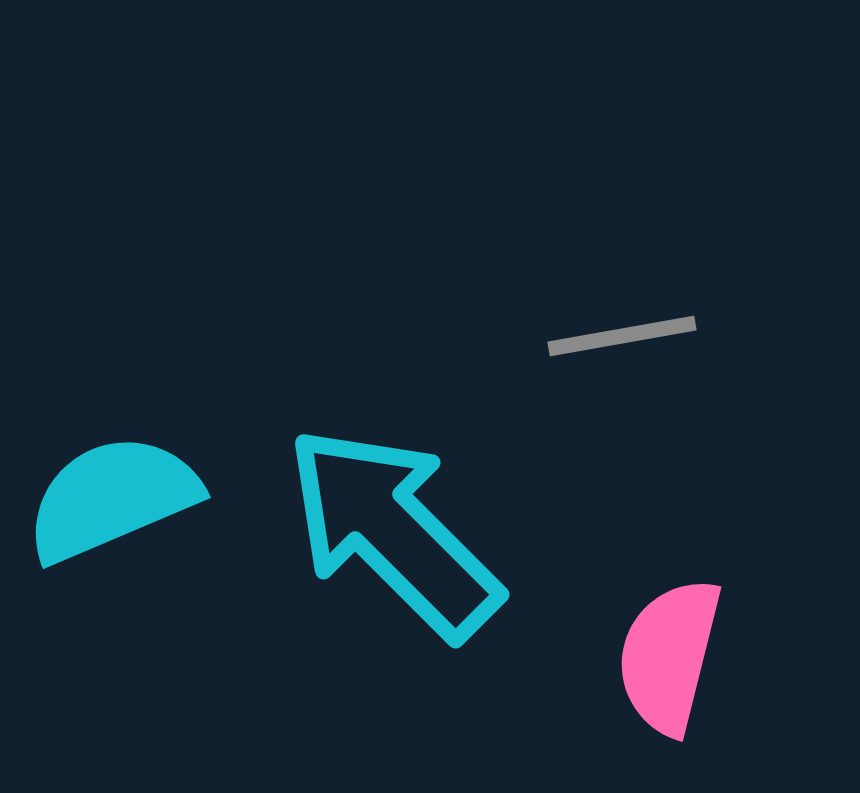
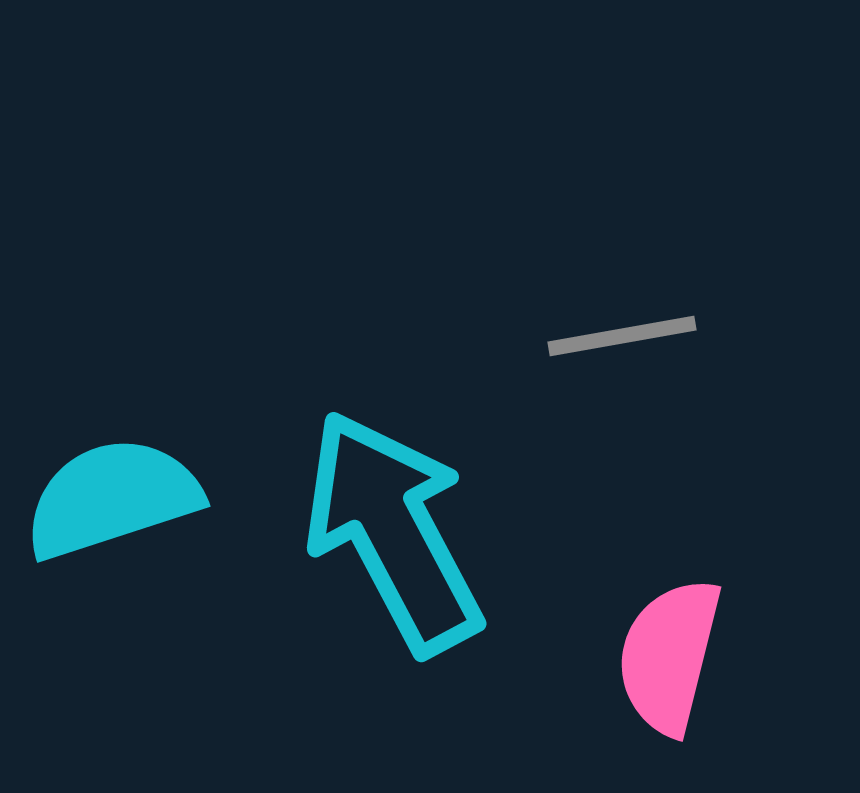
cyan semicircle: rotated 5 degrees clockwise
cyan arrow: rotated 17 degrees clockwise
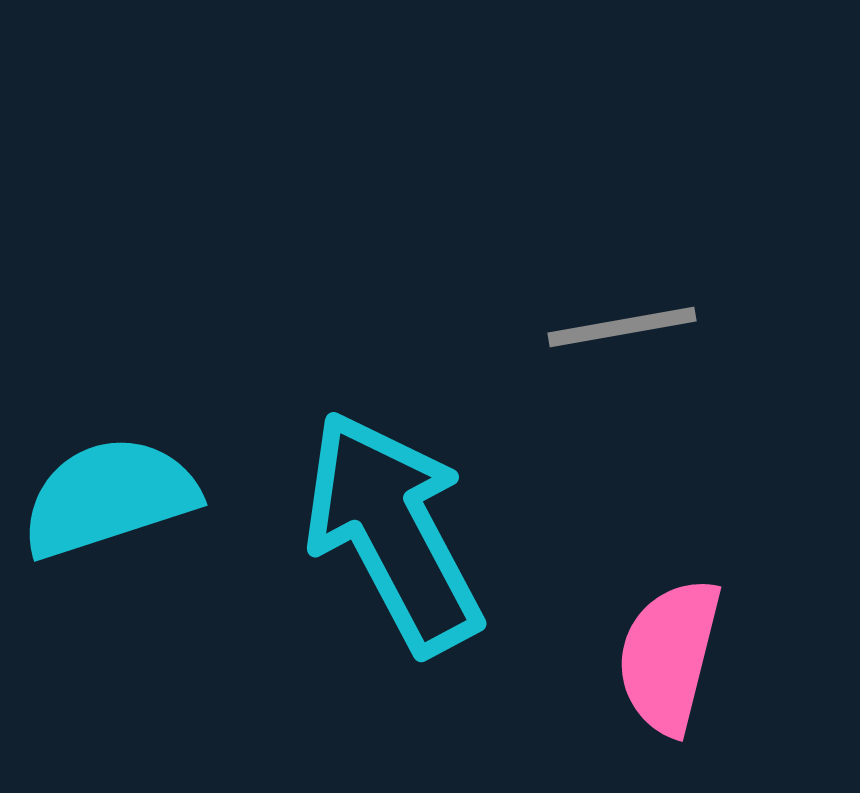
gray line: moved 9 px up
cyan semicircle: moved 3 px left, 1 px up
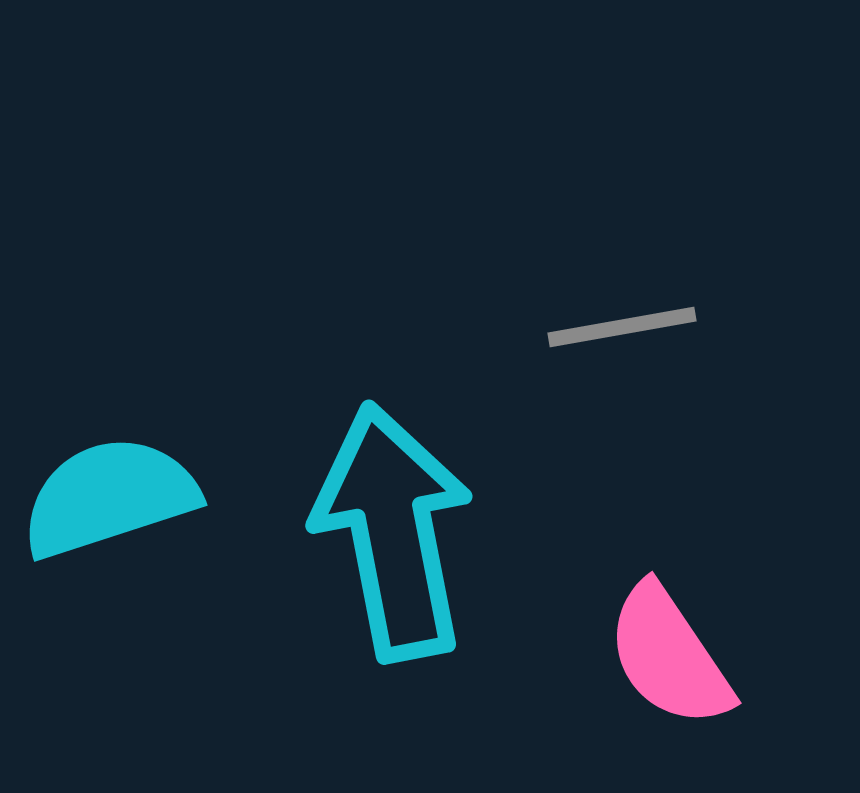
cyan arrow: rotated 17 degrees clockwise
pink semicircle: rotated 48 degrees counterclockwise
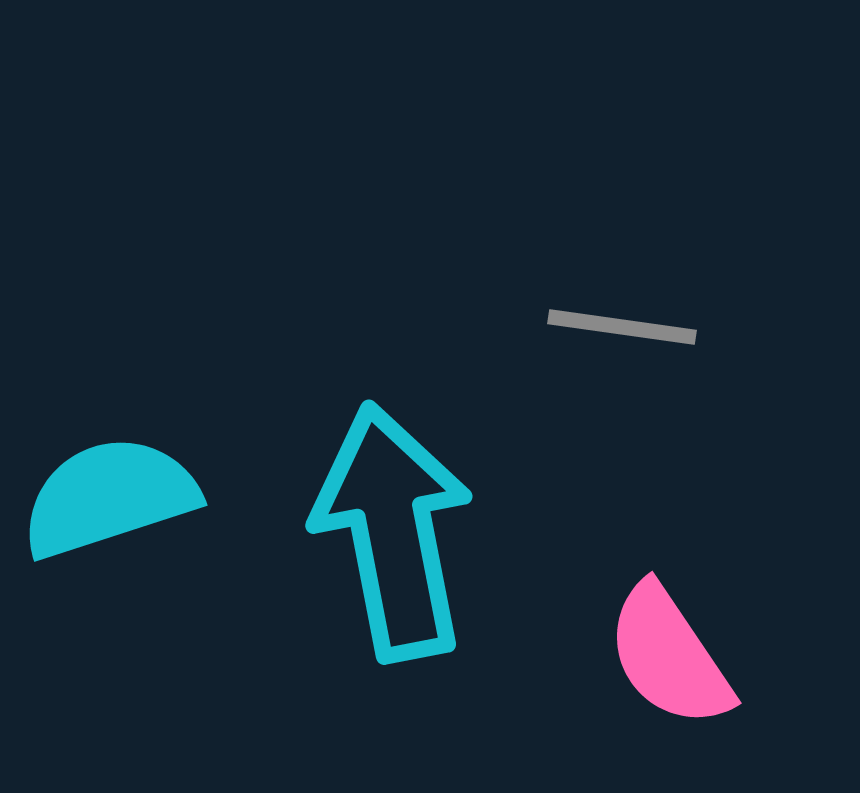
gray line: rotated 18 degrees clockwise
